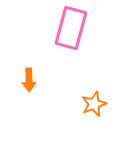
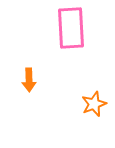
pink rectangle: rotated 18 degrees counterclockwise
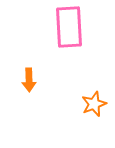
pink rectangle: moved 2 px left, 1 px up
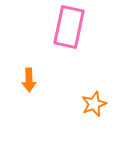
pink rectangle: rotated 15 degrees clockwise
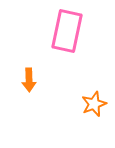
pink rectangle: moved 2 px left, 4 px down
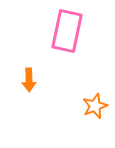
orange star: moved 1 px right, 2 px down
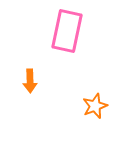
orange arrow: moved 1 px right, 1 px down
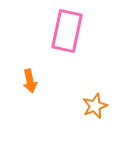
orange arrow: rotated 10 degrees counterclockwise
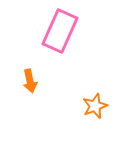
pink rectangle: moved 7 px left; rotated 12 degrees clockwise
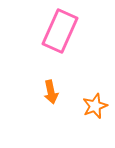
orange arrow: moved 21 px right, 11 px down
